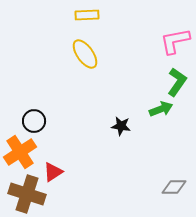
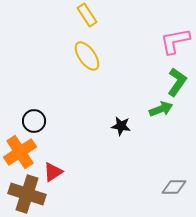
yellow rectangle: rotated 60 degrees clockwise
yellow ellipse: moved 2 px right, 2 px down
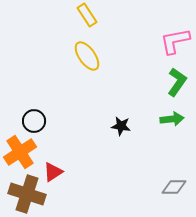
green arrow: moved 11 px right, 10 px down; rotated 15 degrees clockwise
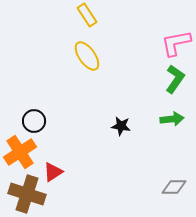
pink L-shape: moved 1 px right, 2 px down
green L-shape: moved 2 px left, 3 px up
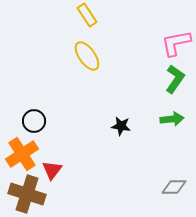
orange cross: moved 2 px right, 2 px down
red triangle: moved 1 px left, 2 px up; rotated 20 degrees counterclockwise
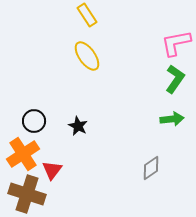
black star: moved 43 px left; rotated 18 degrees clockwise
orange cross: moved 1 px right
gray diamond: moved 23 px left, 19 px up; rotated 35 degrees counterclockwise
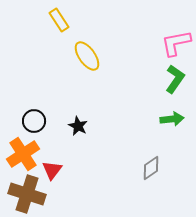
yellow rectangle: moved 28 px left, 5 px down
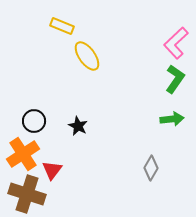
yellow rectangle: moved 3 px right, 6 px down; rotated 35 degrees counterclockwise
pink L-shape: rotated 32 degrees counterclockwise
gray diamond: rotated 25 degrees counterclockwise
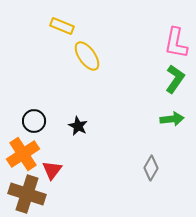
pink L-shape: rotated 36 degrees counterclockwise
